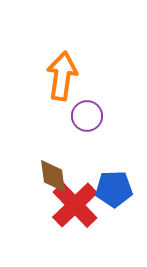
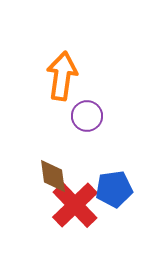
blue pentagon: rotated 6 degrees counterclockwise
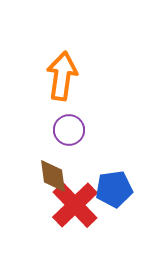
purple circle: moved 18 px left, 14 px down
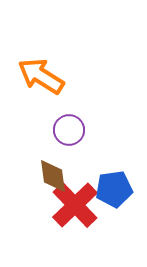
orange arrow: moved 21 px left; rotated 66 degrees counterclockwise
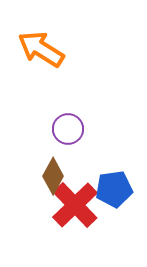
orange arrow: moved 27 px up
purple circle: moved 1 px left, 1 px up
brown diamond: rotated 36 degrees clockwise
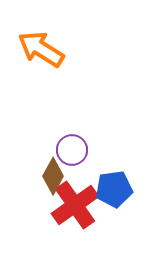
purple circle: moved 4 px right, 21 px down
red cross: rotated 9 degrees clockwise
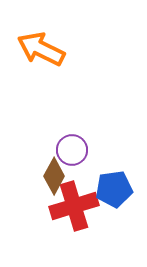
orange arrow: rotated 6 degrees counterclockwise
brown diamond: moved 1 px right
red cross: moved 1 px left, 1 px down; rotated 18 degrees clockwise
